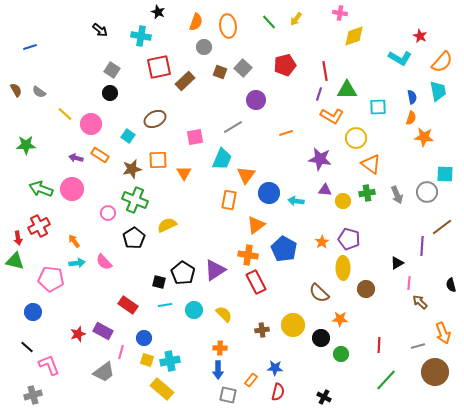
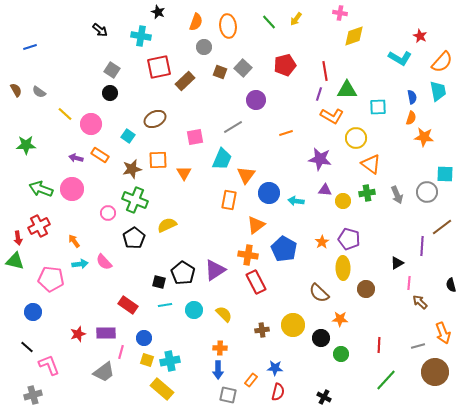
cyan arrow at (77, 263): moved 3 px right, 1 px down
purple rectangle at (103, 331): moved 3 px right, 2 px down; rotated 30 degrees counterclockwise
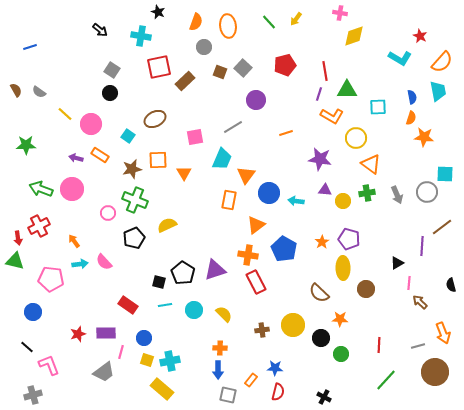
black pentagon at (134, 238): rotated 10 degrees clockwise
purple triangle at (215, 270): rotated 15 degrees clockwise
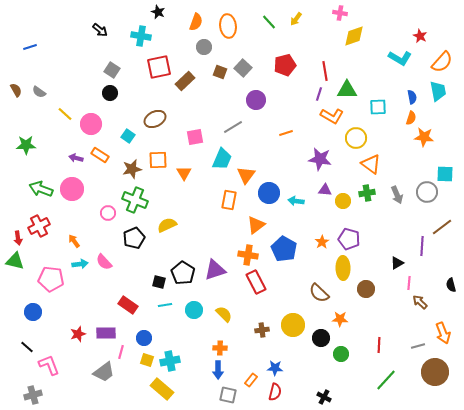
red semicircle at (278, 392): moved 3 px left
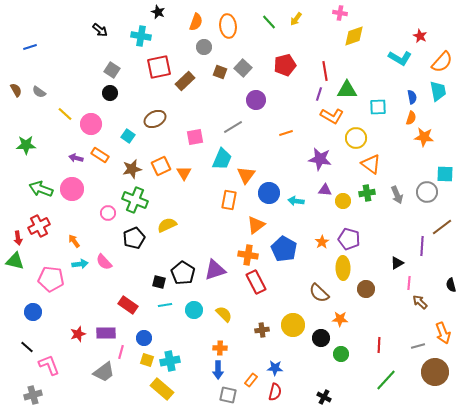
orange square at (158, 160): moved 3 px right, 6 px down; rotated 24 degrees counterclockwise
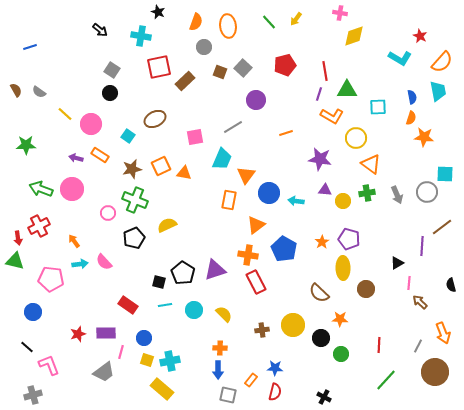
orange triangle at (184, 173): rotated 49 degrees counterclockwise
gray line at (418, 346): rotated 48 degrees counterclockwise
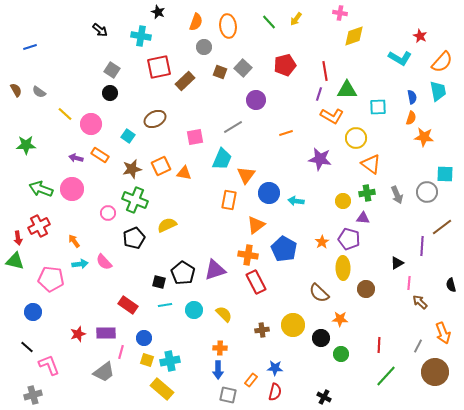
purple triangle at (325, 190): moved 38 px right, 28 px down
green line at (386, 380): moved 4 px up
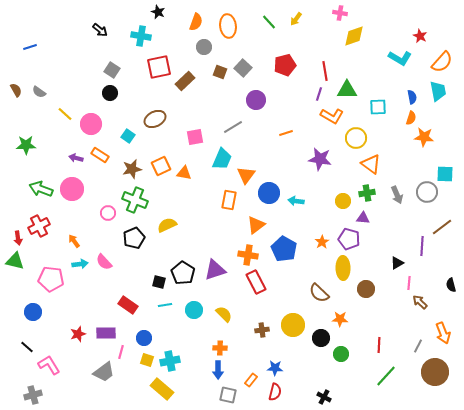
pink L-shape at (49, 365): rotated 10 degrees counterclockwise
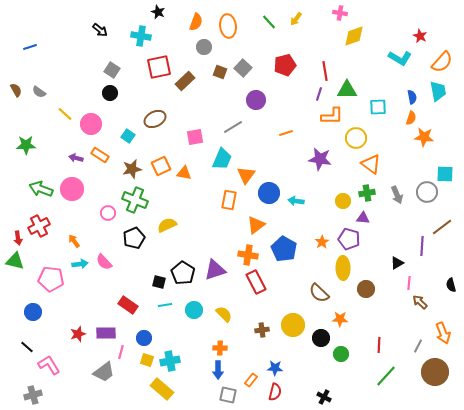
orange L-shape at (332, 116): rotated 30 degrees counterclockwise
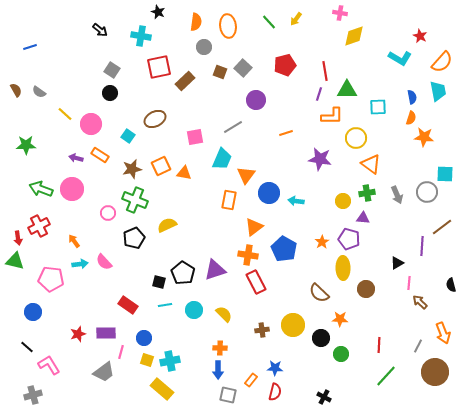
orange semicircle at (196, 22): rotated 12 degrees counterclockwise
orange triangle at (256, 225): moved 2 px left, 2 px down
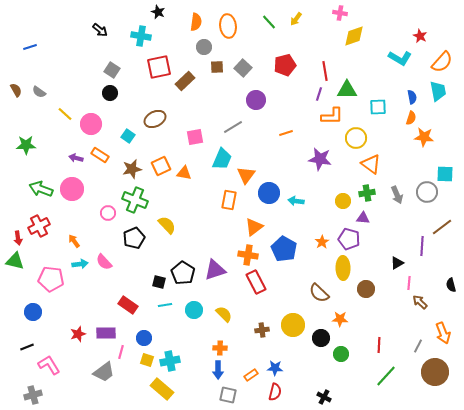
brown square at (220, 72): moved 3 px left, 5 px up; rotated 24 degrees counterclockwise
yellow semicircle at (167, 225): rotated 72 degrees clockwise
black line at (27, 347): rotated 64 degrees counterclockwise
orange rectangle at (251, 380): moved 5 px up; rotated 16 degrees clockwise
